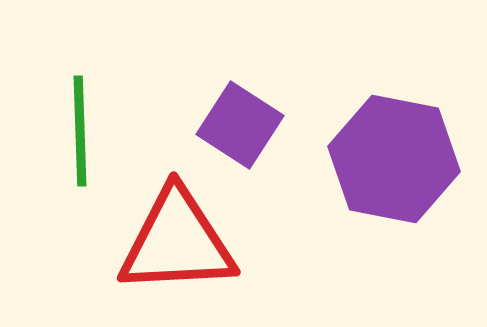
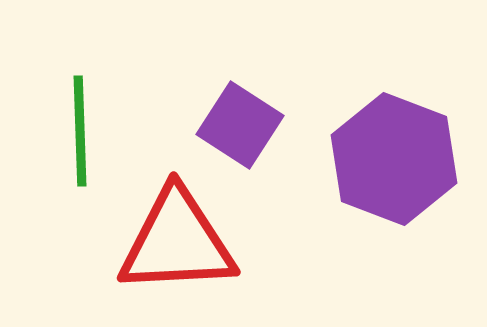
purple hexagon: rotated 10 degrees clockwise
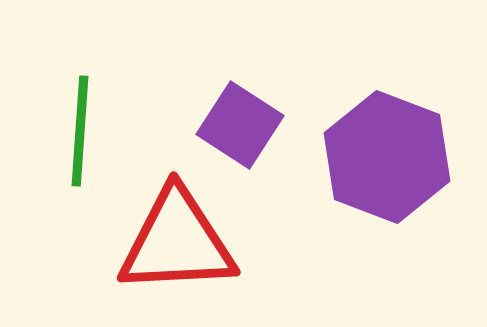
green line: rotated 6 degrees clockwise
purple hexagon: moved 7 px left, 2 px up
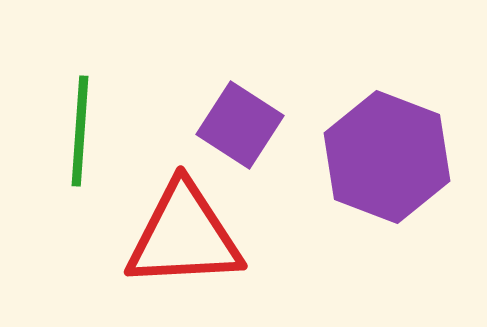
red triangle: moved 7 px right, 6 px up
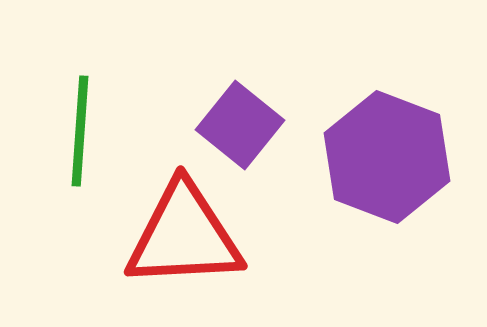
purple square: rotated 6 degrees clockwise
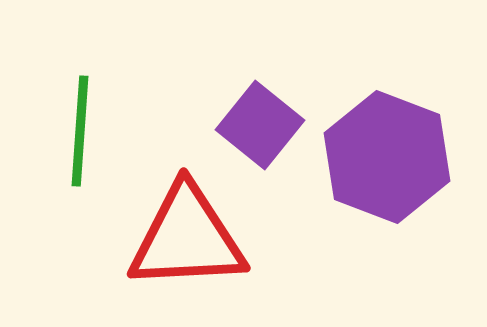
purple square: moved 20 px right
red triangle: moved 3 px right, 2 px down
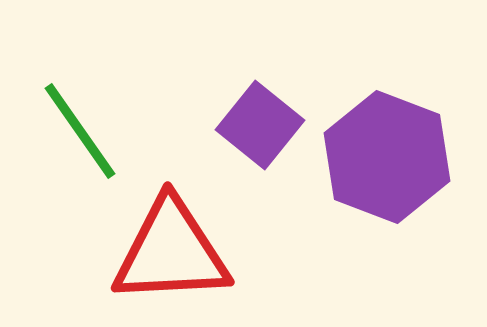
green line: rotated 39 degrees counterclockwise
red triangle: moved 16 px left, 14 px down
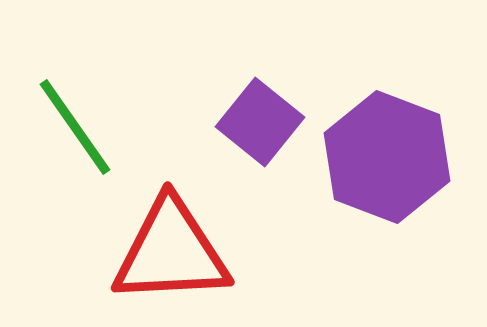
purple square: moved 3 px up
green line: moved 5 px left, 4 px up
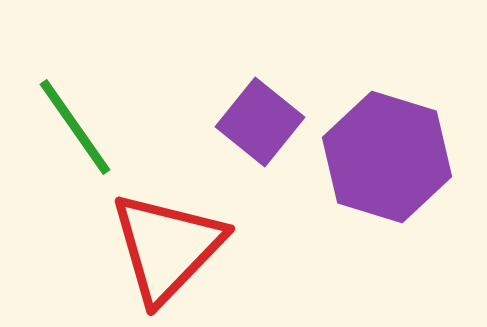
purple hexagon: rotated 4 degrees counterclockwise
red triangle: moved 4 px left, 5 px up; rotated 43 degrees counterclockwise
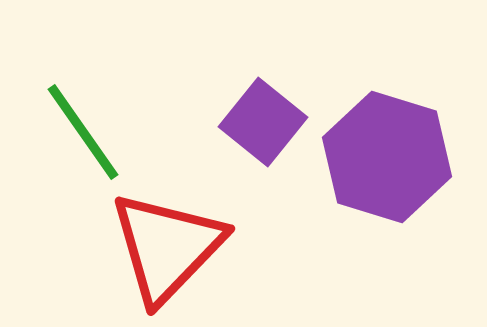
purple square: moved 3 px right
green line: moved 8 px right, 5 px down
